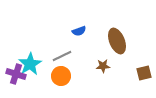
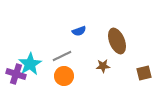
orange circle: moved 3 px right
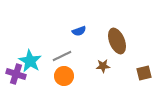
cyan star: moved 3 px up; rotated 10 degrees counterclockwise
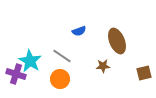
gray line: rotated 60 degrees clockwise
orange circle: moved 4 px left, 3 px down
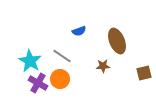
purple cross: moved 22 px right, 9 px down; rotated 12 degrees clockwise
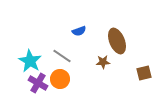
brown star: moved 4 px up
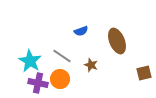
blue semicircle: moved 2 px right
brown star: moved 12 px left, 3 px down; rotated 24 degrees clockwise
purple cross: rotated 18 degrees counterclockwise
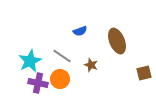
blue semicircle: moved 1 px left
cyan star: rotated 15 degrees clockwise
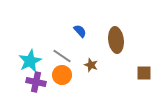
blue semicircle: rotated 112 degrees counterclockwise
brown ellipse: moved 1 px left, 1 px up; rotated 15 degrees clockwise
brown square: rotated 14 degrees clockwise
orange circle: moved 2 px right, 4 px up
purple cross: moved 2 px left, 1 px up
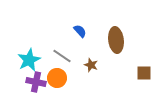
cyan star: moved 1 px left, 1 px up
orange circle: moved 5 px left, 3 px down
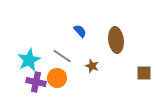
brown star: moved 1 px right, 1 px down
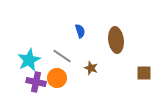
blue semicircle: rotated 24 degrees clockwise
brown star: moved 1 px left, 2 px down
